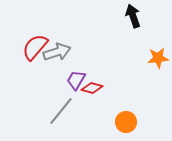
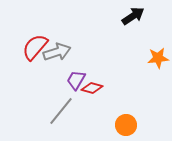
black arrow: rotated 75 degrees clockwise
orange circle: moved 3 px down
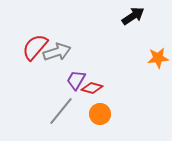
orange circle: moved 26 px left, 11 px up
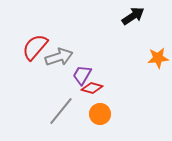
gray arrow: moved 2 px right, 5 px down
purple trapezoid: moved 6 px right, 5 px up
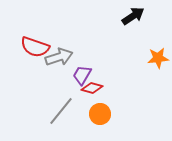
red semicircle: rotated 112 degrees counterclockwise
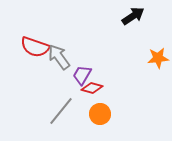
gray arrow: rotated 108 degrees counterclockwise
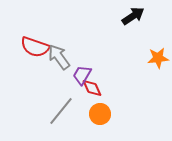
red diamond: rotated 50 degrees clockwise
